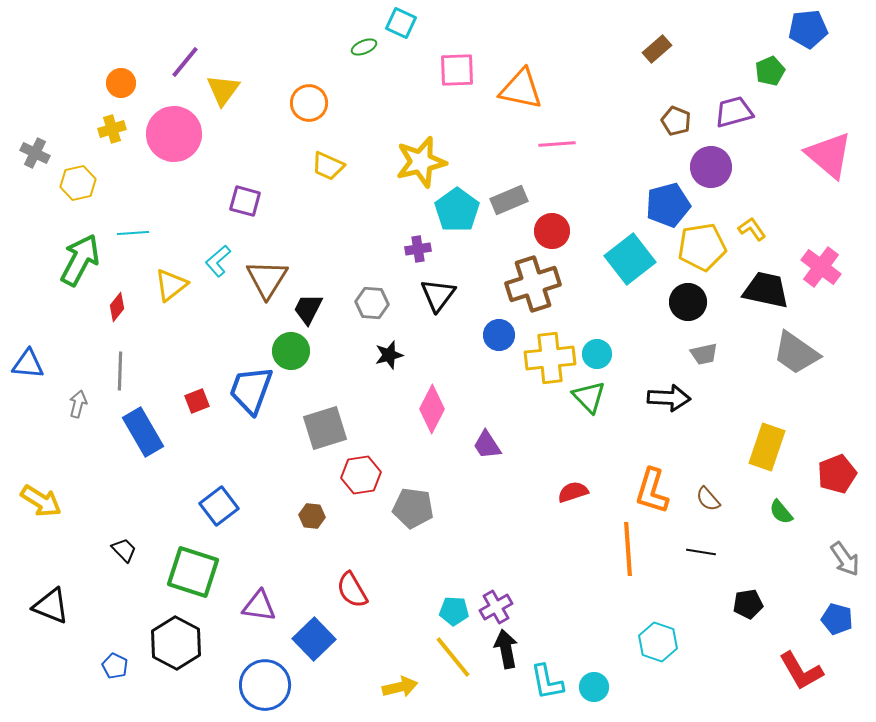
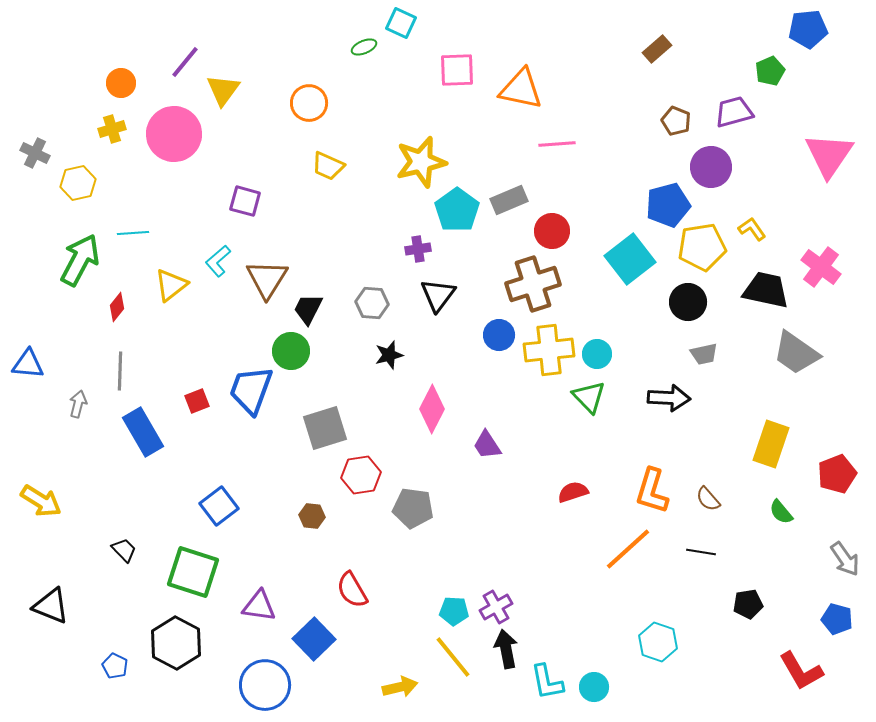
pink triangle at (829, 155): rotated 24 degrees clockwise
yellow cross at (550, 358): moved 1 px left, 8 px up
yellow rectangle at (767, 447): moved 4 px right, 3 px up
orange line at (628, 549): rotated 52 degrees clockwise
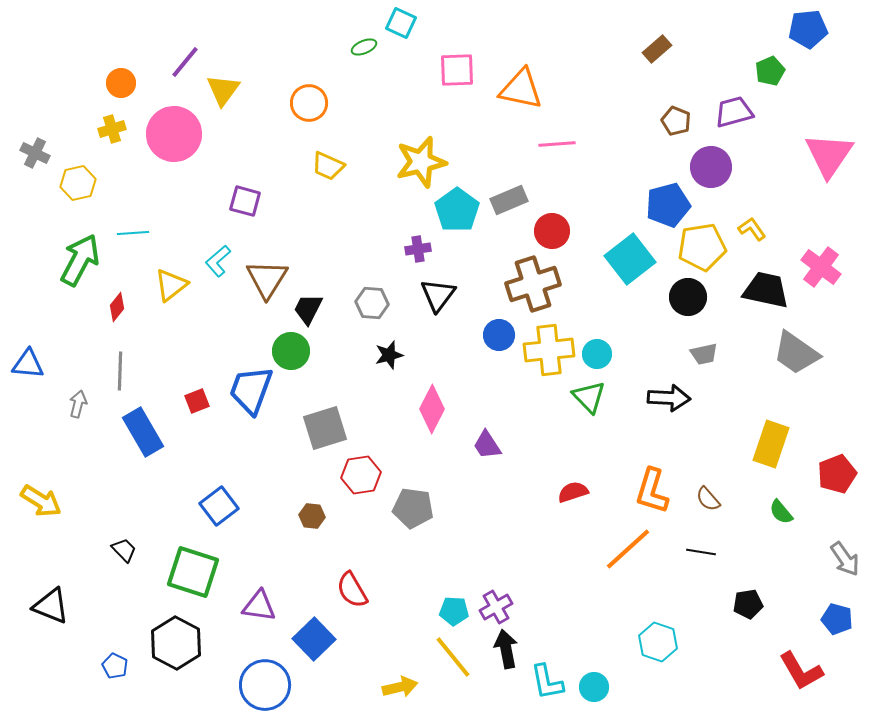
black circle at (688, 302): moved 5 px up
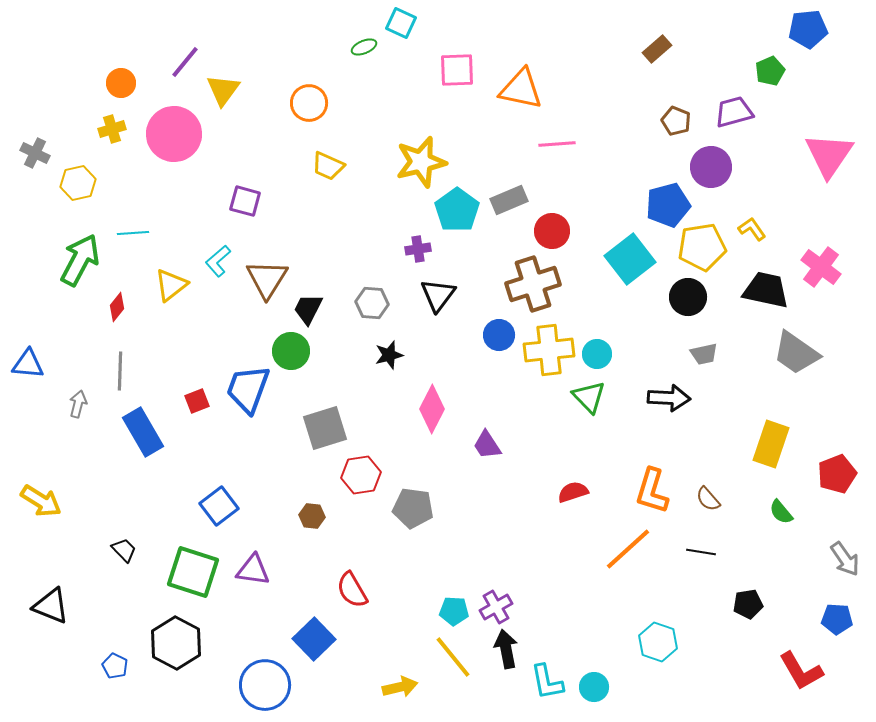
blue trapezoid at (251, 390): moved 3 px left, 1 px up
purple triangle at (259, 606): moved 6 px left, 36 px up
blue pentagon at (837, 619): rotated 12 degrees counterclockwise
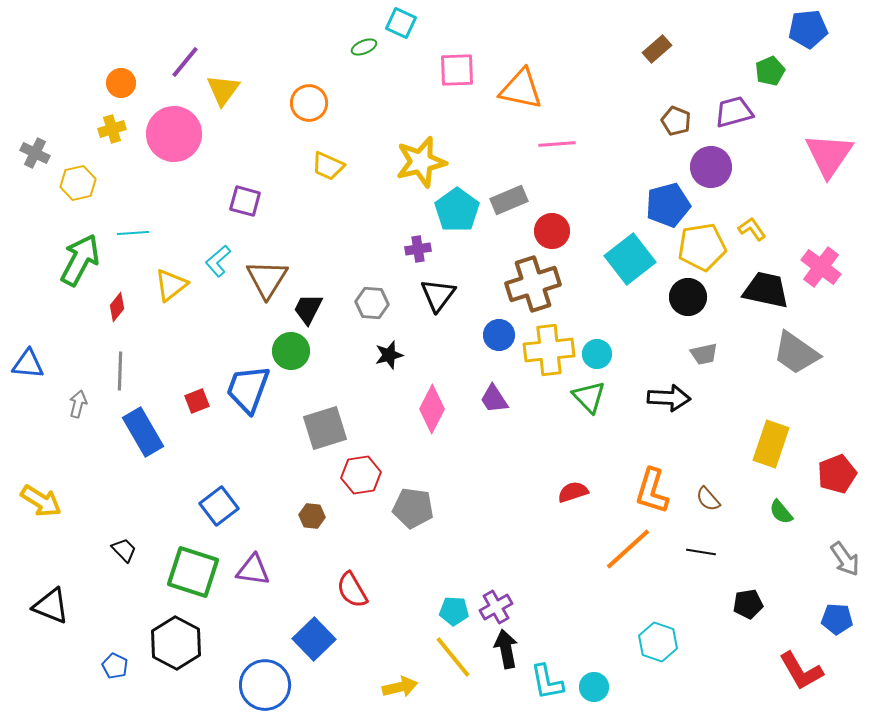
purple trapezoid at (487, 445): moved 7 px right, 46 px up
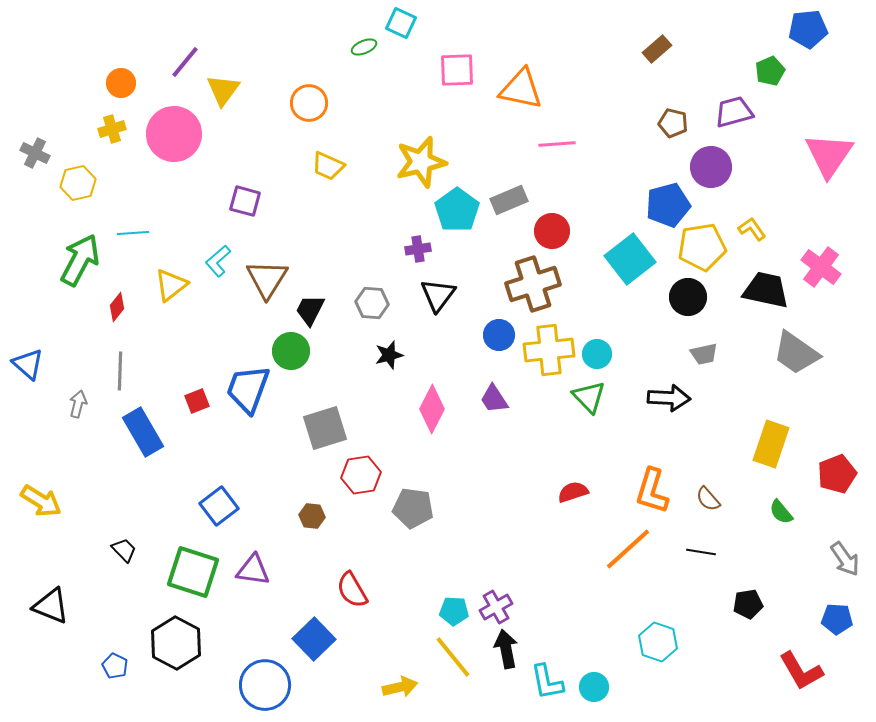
brown pentagon at (676, 121): moved 3 px left, 2 px down; rotated 8 degrees counterclockwise
black trapezoid at (308, 309): moved 2 px right, 1 px down
blue triangle at (28, 364): rotated 36 degrees clockwise
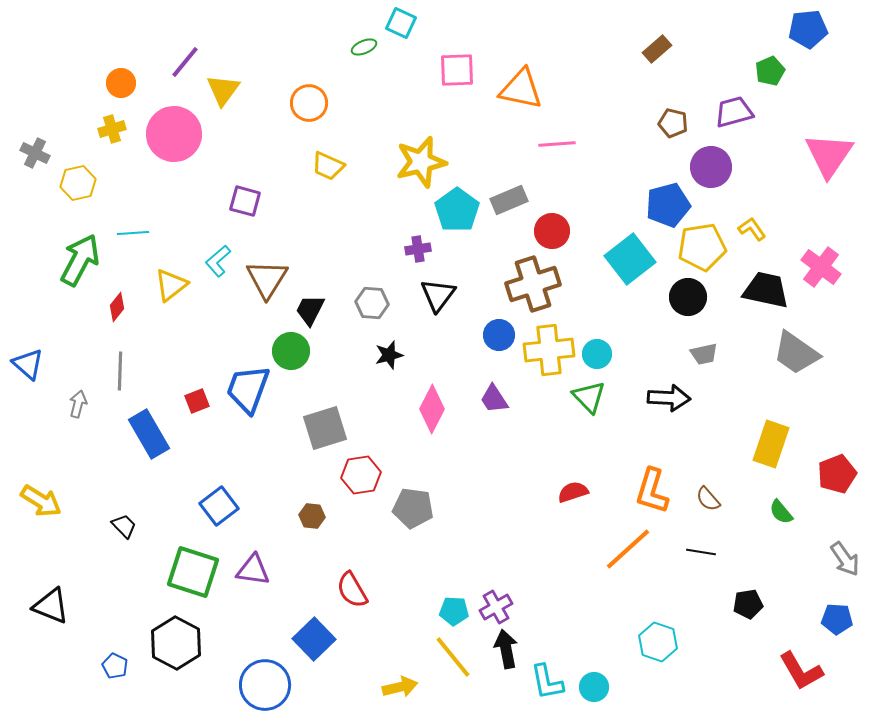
blue rectangle at (143, 432): moved 6 px right, 2 px down
black trapezoid at (124, 550): moved 24 px up
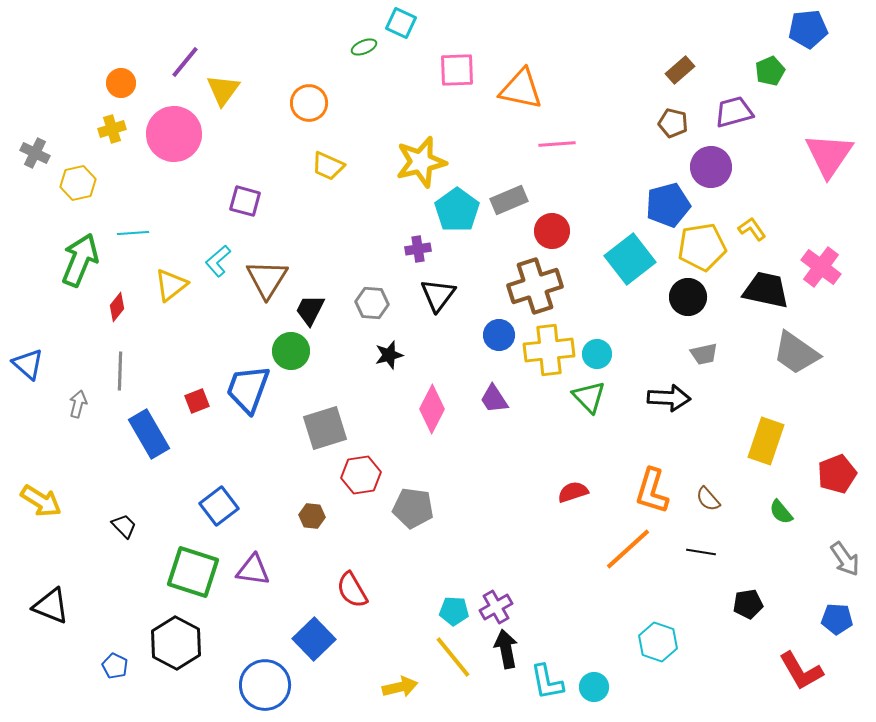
brown rectangle at (657, 49): moved 23 px right, 21 px down
green arrow at (80, 260): rotated 6 degrees counterclockwise
brown cross at (533, 284): moved 2 px right, 2 px down
yellow rectangle at (771, 444): moved 5 px left, 3 px up
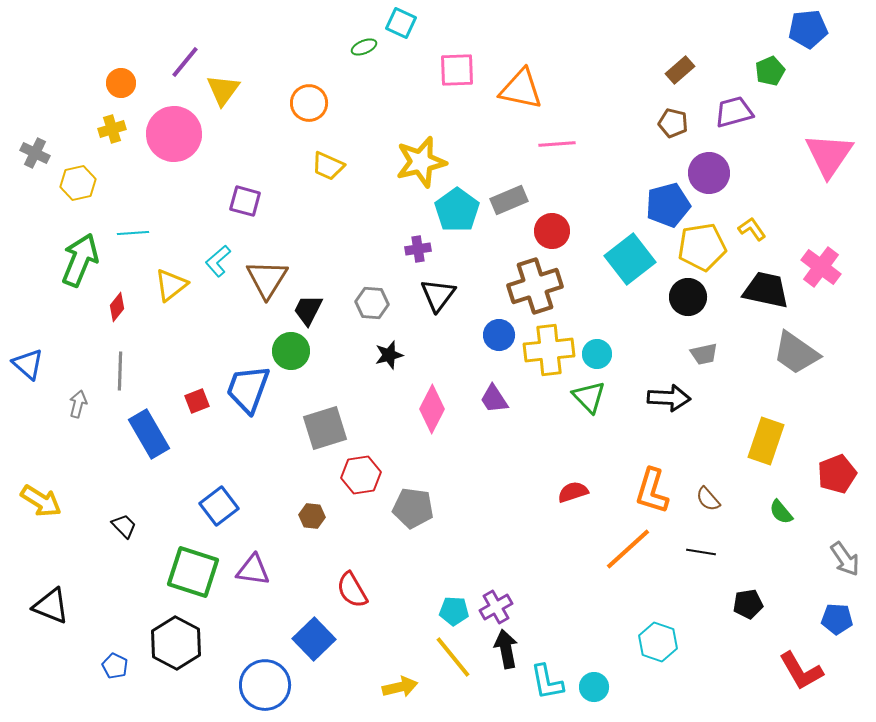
purple circle at (711, 167): moved 2 px left, 6 px down
black trapezoid at (310, 310): moved 2 px left
